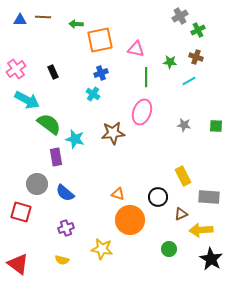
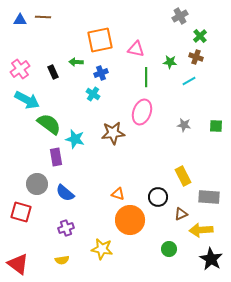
green arrow: moved 38 px down
green cross: moved 2 px right, 6 px down; rotated 16 degrees counterclockwise
pink cross: moved 4 px right
yellow semicircle: rotated 24 degrees counterclockwise
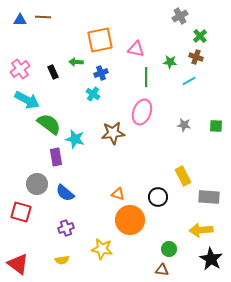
brown triangle: moved 19 px left, 56 px down; rotated 32 degrees clockwise
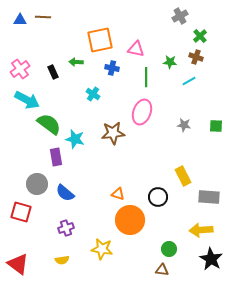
blue cross: moved 11 px right, 5 px up; rotated 32 degrees clockwise
